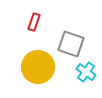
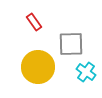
red rectangle: rotated 54 degrees counterclockwise
gray square: rotated 20 degrees counterclockwise
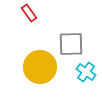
red rectangle: moved 5 px left, 9 px up
yellow circle: moved 2 px right
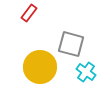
red rectangle: rotated 72 degrees clockwise
gray square: rotated 16 degrees clockwise
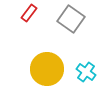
gray square: moved 25 px up; rotated 20 degrees clockwise
yellow circle: moved 7 px right, 2 px down
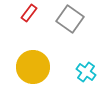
gray square: moved 1 px left
yellow circle: moved 14 px left, 2 px up
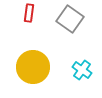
red rectangle: rotated 30 degrees counterclockwise
cyan cross: moved 4 px left, 2 px up
